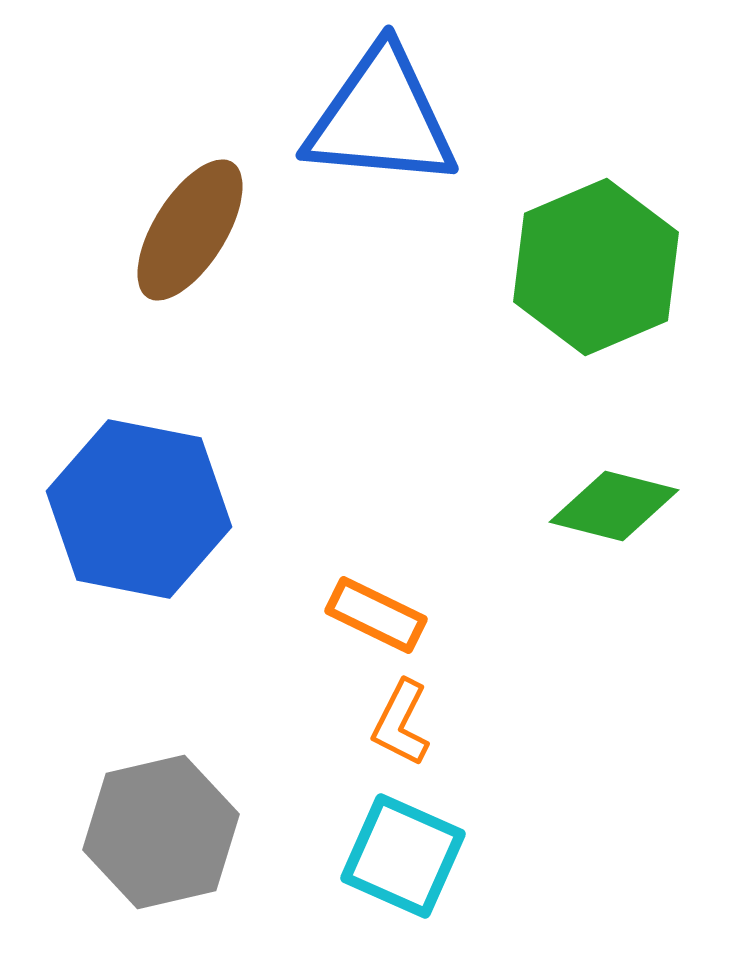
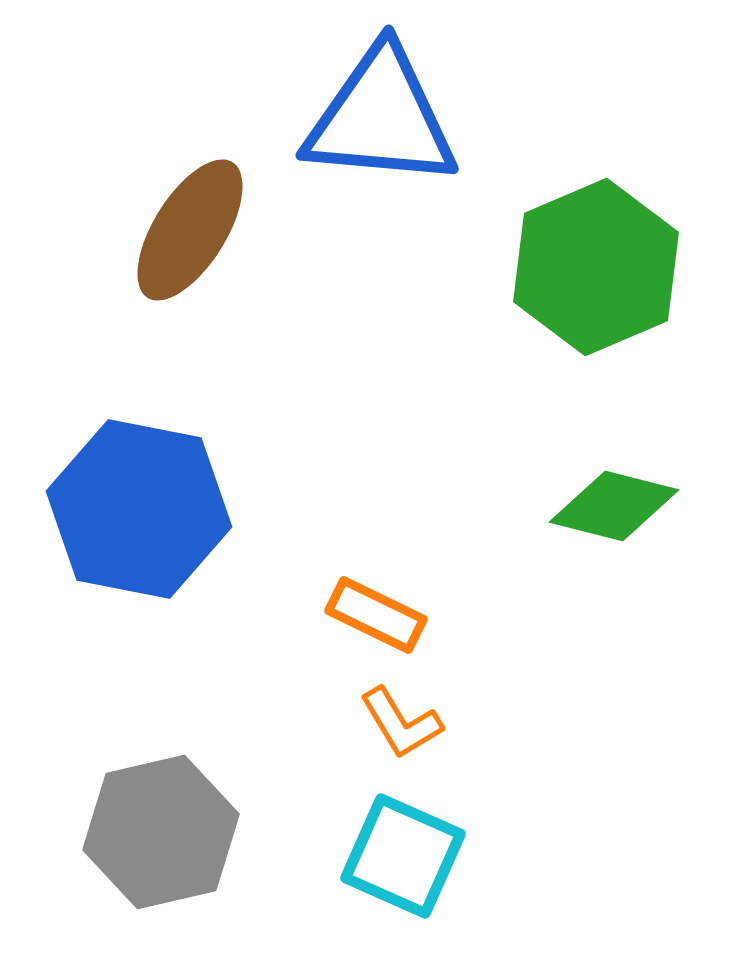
orange L-shape: rotated 58 degrees counterclockwise
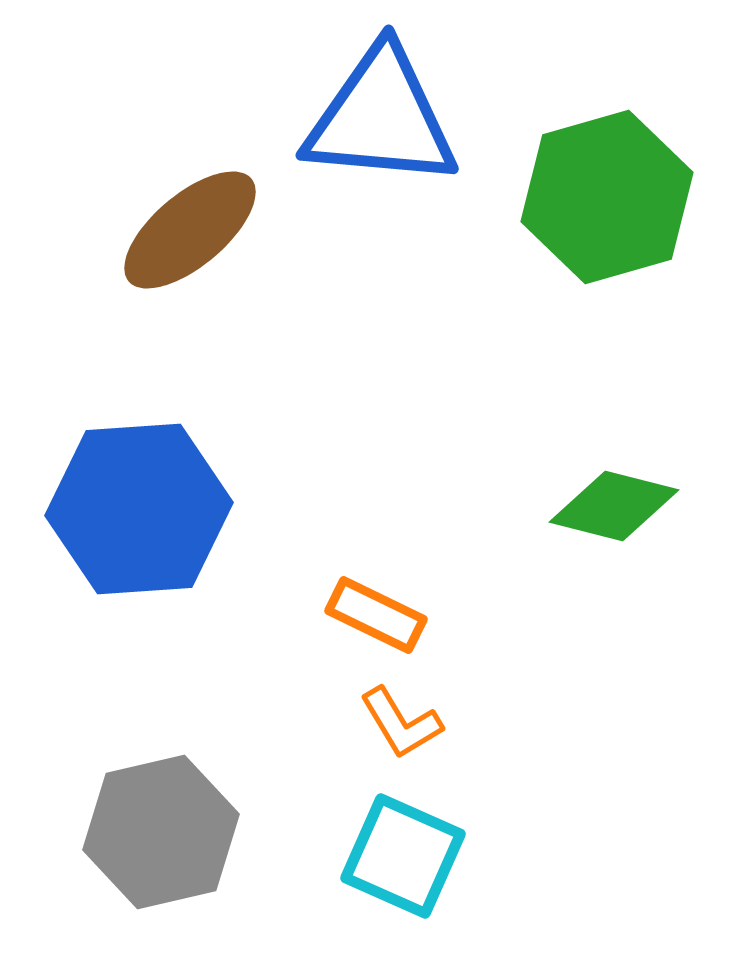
brown ellipse: rotated 18 degrees clockwise
green hexagon: moved 11 px right, 70 px up; rotated 7 degrees clockwise
blue hexagon: rotated 15 degrees counterclockwise
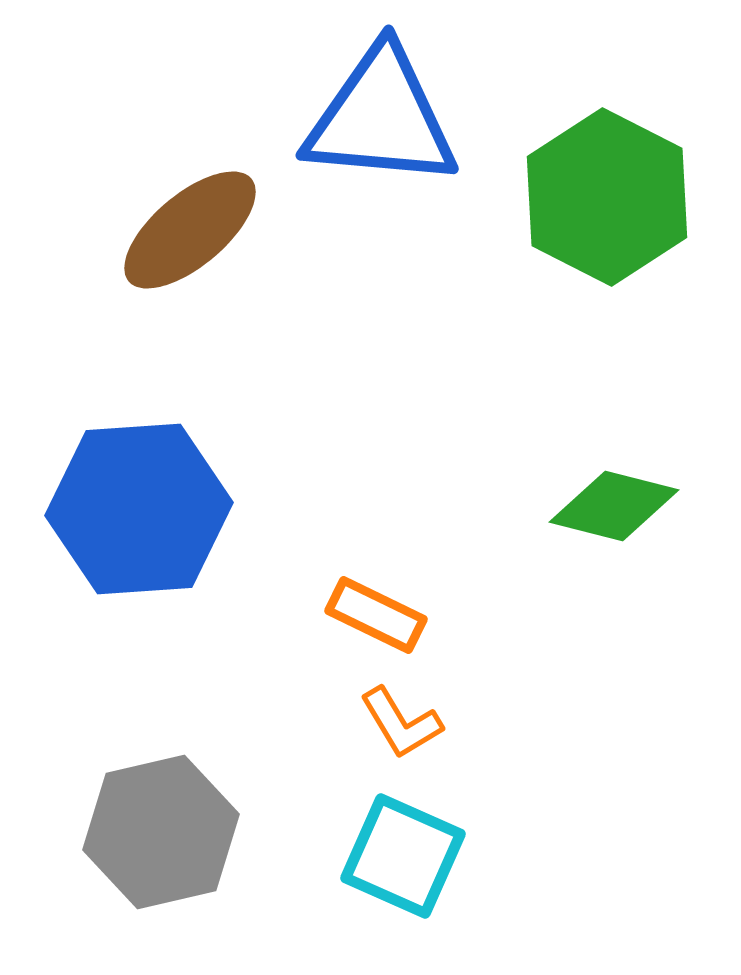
green hexagon: rotated 17 degrees counterclockwise
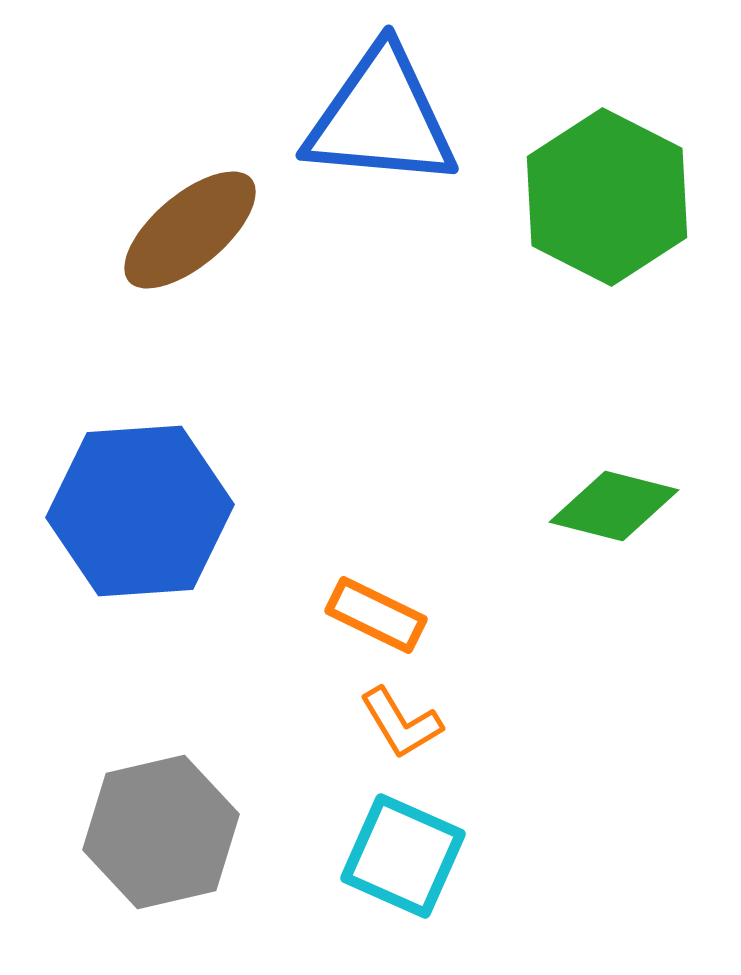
blue hexagon: moved 1 px right, 2 px down
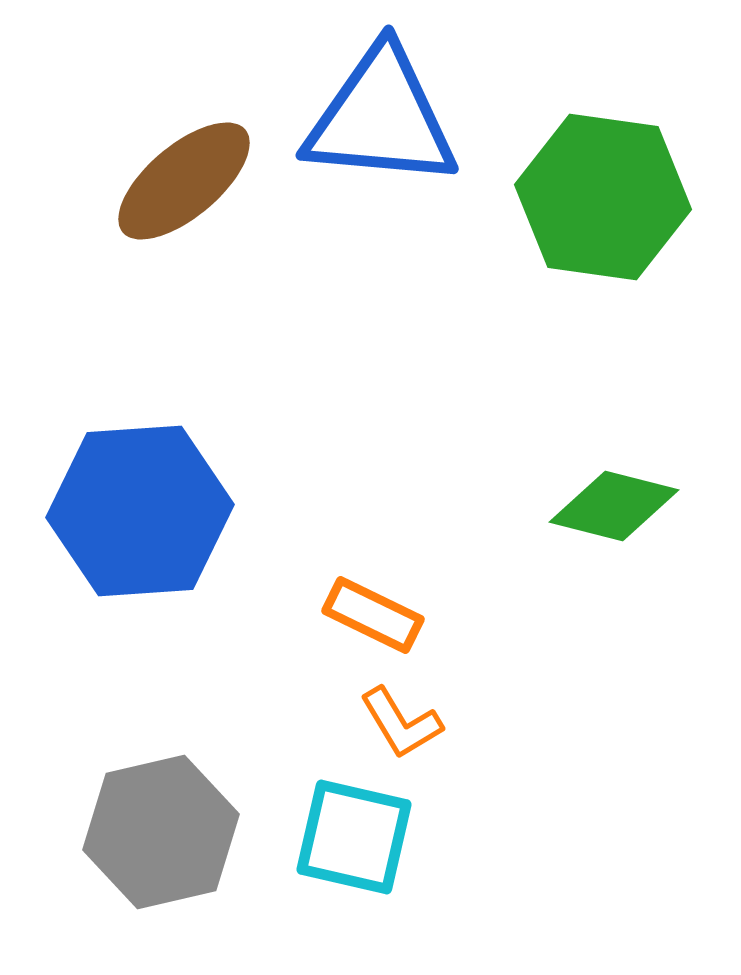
green hexagon: moved 4 px left; rotated 19 degrees counterclockwise
brown ellipse: moved 6 px left, 49 px up
orange rectangle: moved 3 px left
cyan square: moved 49 px left, 19 px up; rotated 11 degrees counterclockwise
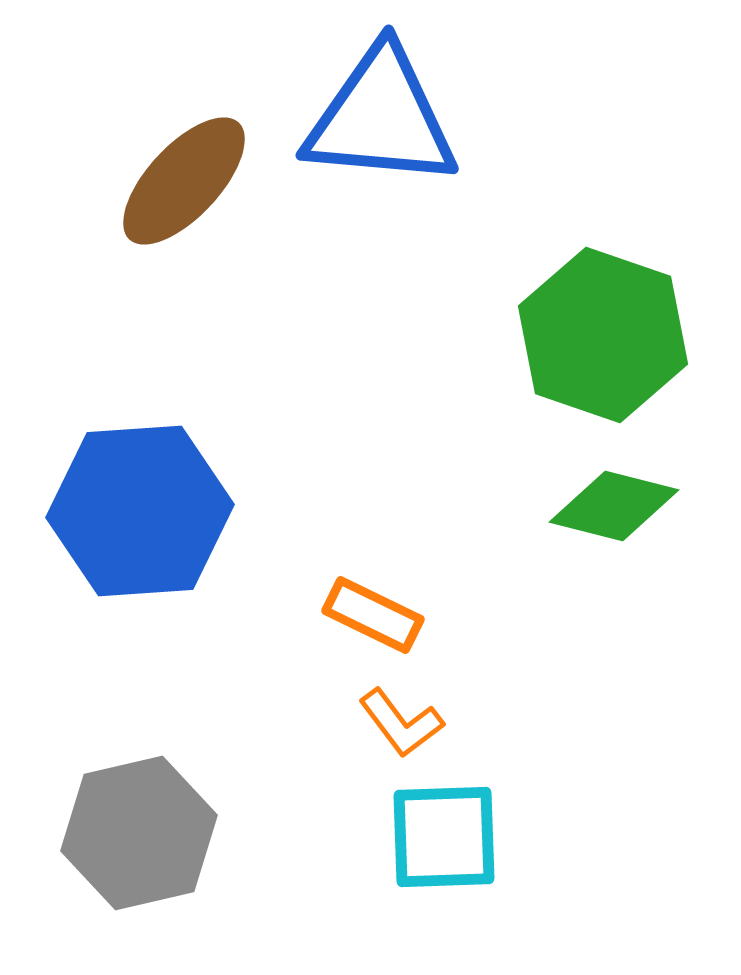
brown ellipse: rotated 7 degrees counterclockwise
green hexagon: moved 138 px down; rotated 11 degrees clockwise
orange L-shape: rotated 6 degrees counterclockwise
gray hexagon: moved 22 px left, 1 px down
cyan square: moved 90 px right; rotated 15 degrees counterclockwise
